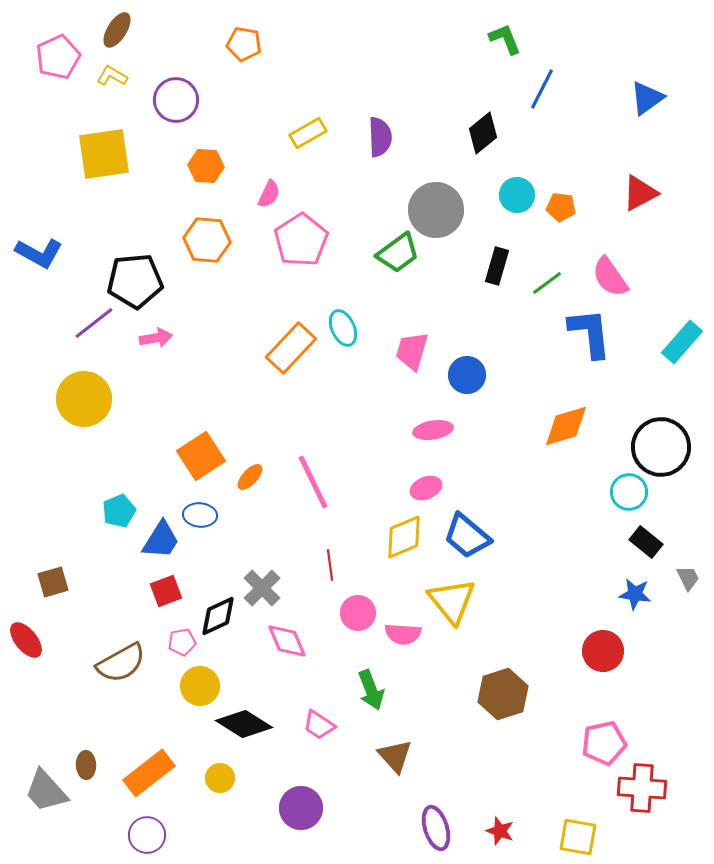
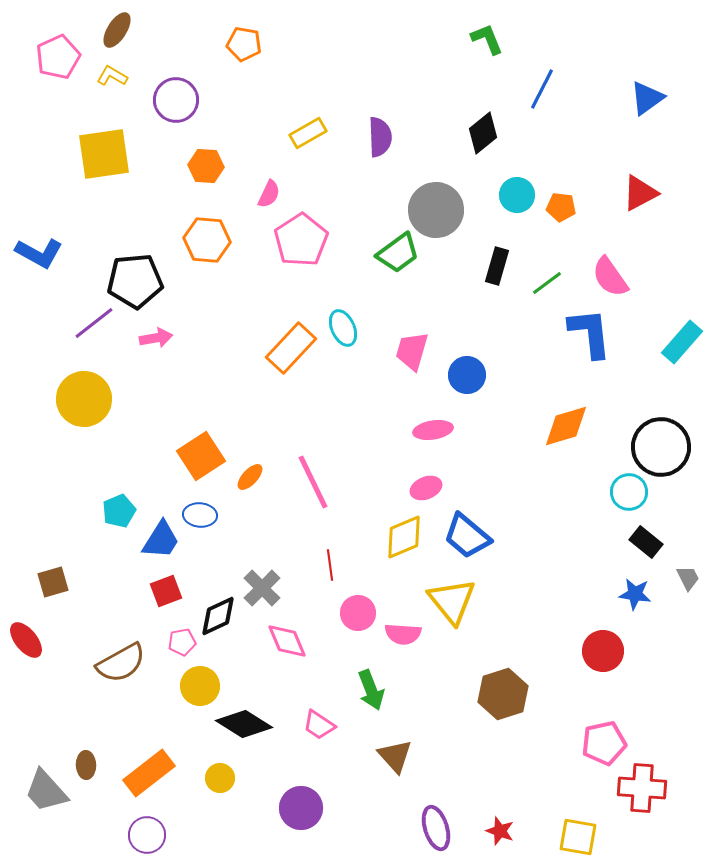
green L-shape at (505, 39): moved 18 px left
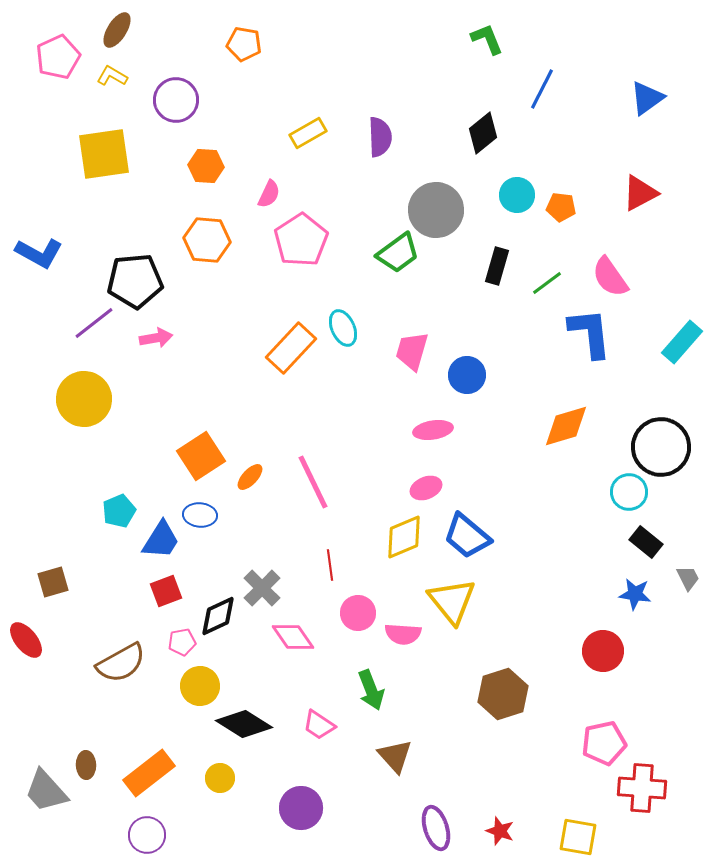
pink diamond at (287, 641): moved 6 px right, 4 px up; rotated 12 degrees counterclockwise
